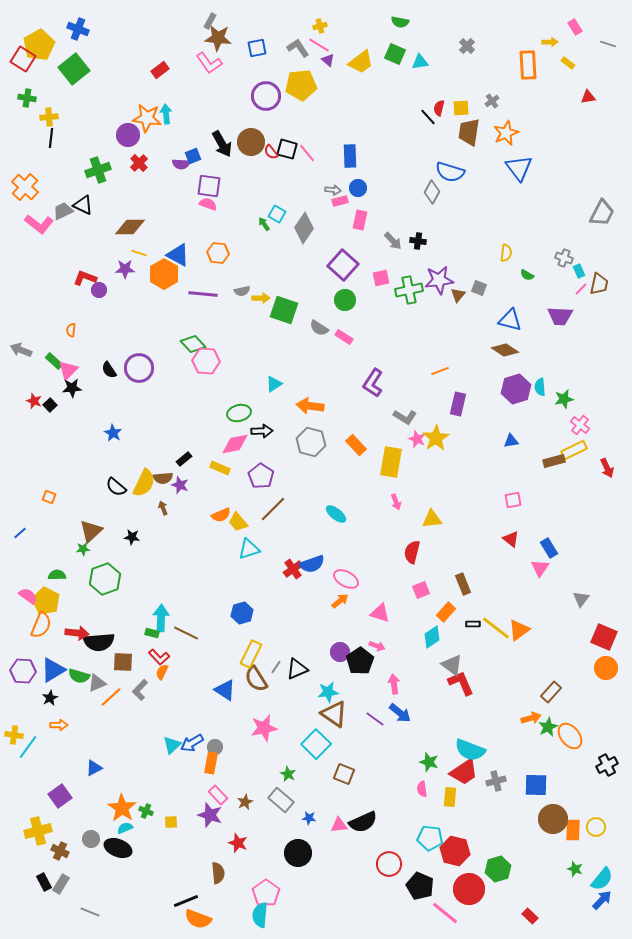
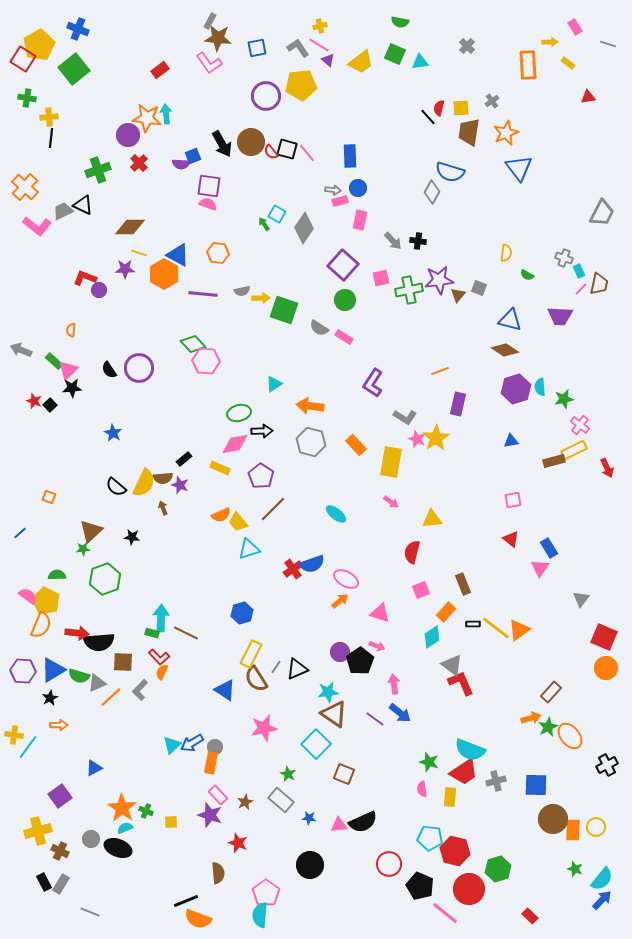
pink L-shape at (39, 224): moved 2 px left, 2 px down
pink arrow at (396, 502): moved 5 px left; rotated 35 degrees counterclockwise
black circle at (298, 853): moved 12 px right, 12 px down
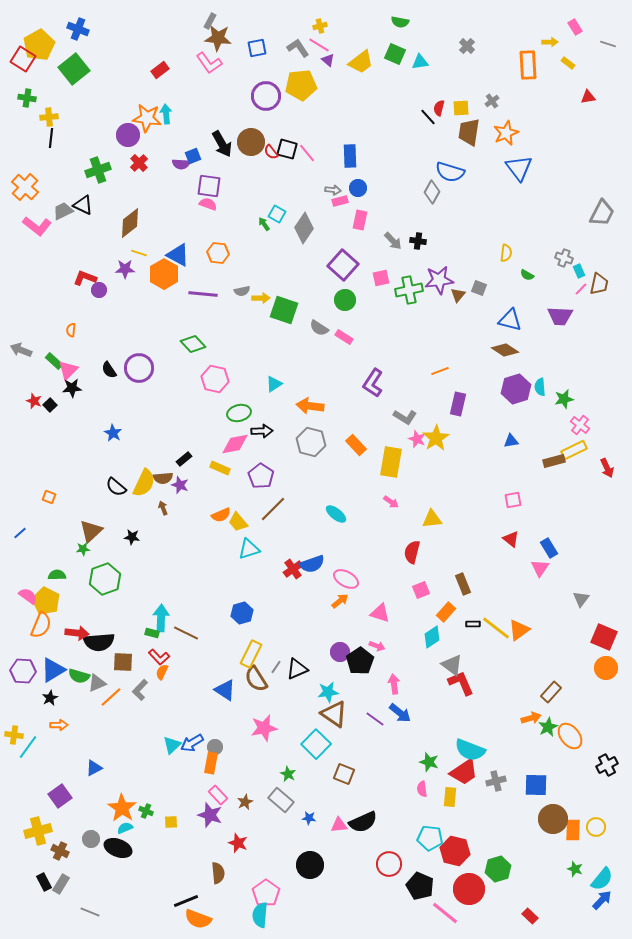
brown diamond at (130, 227): moved 4 px up; rotated 36 degrees counterclockwise
pink hexagon at (206, 361): moved 9 px right, 18 px down; rotated 8 degrees clockwise
